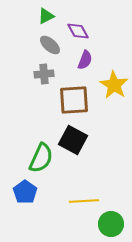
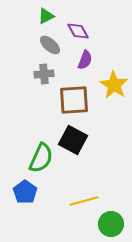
yellow line: rotated 12 degrees counterclockwise
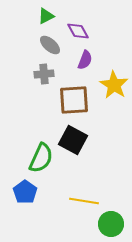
yellow line: rotated 24 degrees clockwise
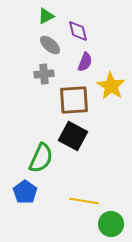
purple diamond: rotated 15 degrees clockwise
purple semicircle: moved 2 px down
yellow star: moved 3 px left, 1 px down
black square: moved 4 px up
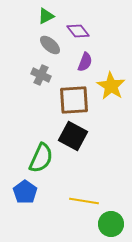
purple diamond: rotated 25 degrees counterclockwise
gray cross: moved 3 px left, 1 px down; rotated 30 degrees clockwise
